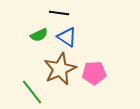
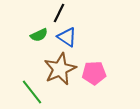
black line: rotated 72 degrees counterclockwise
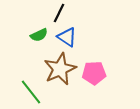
green line: moved 1 px left
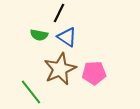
green semicircle: rotated 36 degrees clockwise
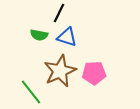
blue triangle: rotated 15 degrees counterclockwise
brown star: moved 2 px down
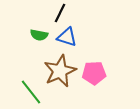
black line: moved 1 px right
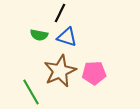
green line: rotated 8 degrees clockwise
